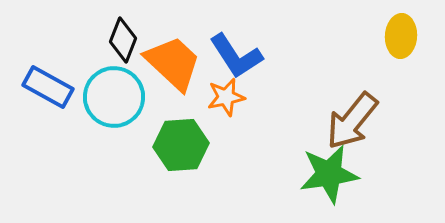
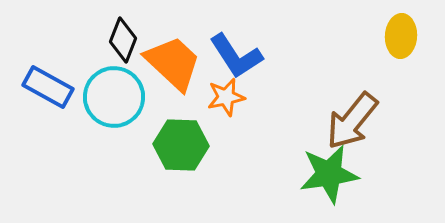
green hexagon: rotated 6 degrees clockwise
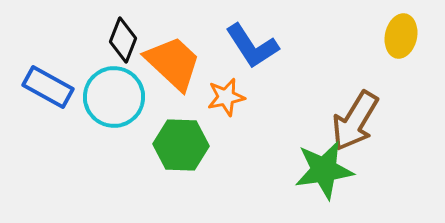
yellow ellipse: rotated 9 degrees clockwise
blue L-shape: moved 16 px right, 10 px up
brown arrow: moved 3 px right; rotated 8 degrees counterclockwise
green star: moved 5 px left, 4 px up
